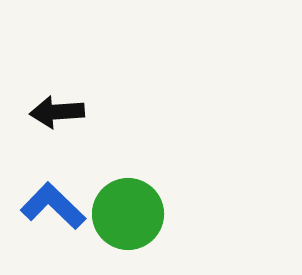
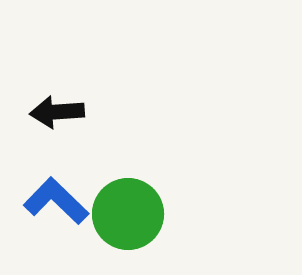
blue L-shape: moved 3 px right, 5 px up
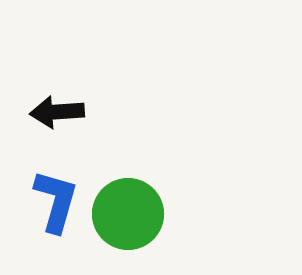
blue L-shape: rotated 62 degrees clockwise
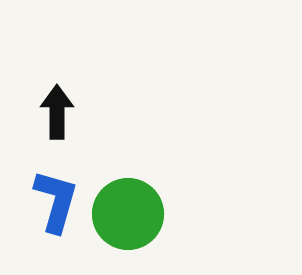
black arrow: rotated 94 degrees clockwise
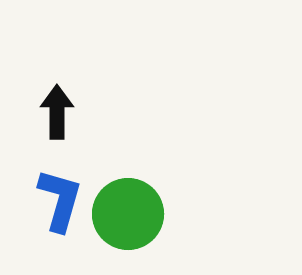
blue L-shape: moved 4 px right, 1 px up
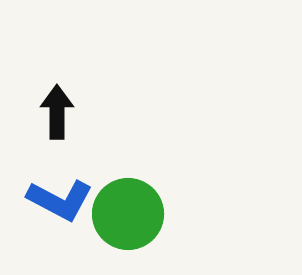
blue L-shape: rotated 102 degrees clockwise
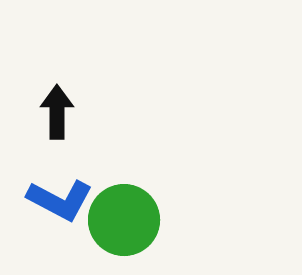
green circle: moved 4 px left, 6 px down
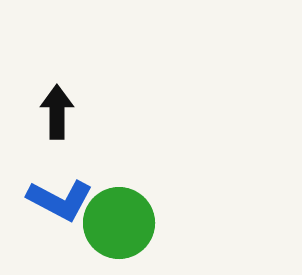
green circle: moved 5 px left, 3 px down
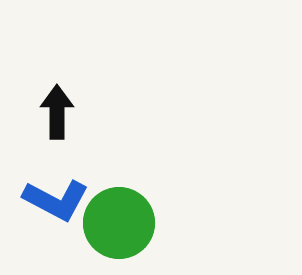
blue L-shape: moved 4 px left
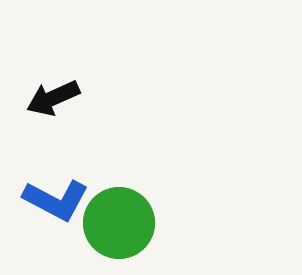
black arrow: moved 4 px left, 14 px up; rotated 114 degrees counterclockwise
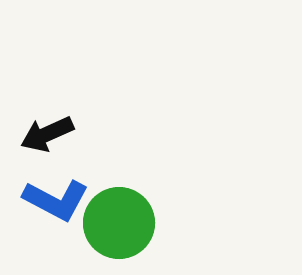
black arrow: moved 6 px left, 36 px down
